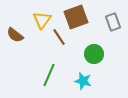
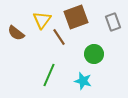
brown semicircle: moved 1 px right, 2 px up
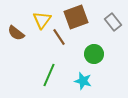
gray rectangle: rotated 18 degrees counterclockwise
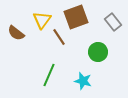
green circle: moved 4 px right, 2 px up
